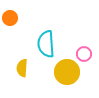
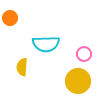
cyan semicircle: rotated 88 degrees counterclockwise
yellow semicircle: moved 1 px up
yellow circle: moved 11 px right, 9 px down
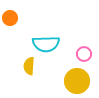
yellow semicircle: moved 7 px right, 1 px up
yellow circle: moved 1 px left
